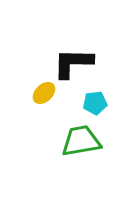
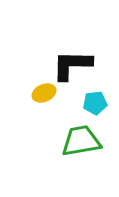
black L-shape: moved 1 px left, 2 px down
yellow ellipse: rotated 20 degrees clockwise
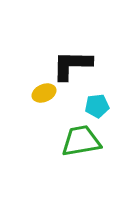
cyan pentagon: moved 2 px right, 3 px down
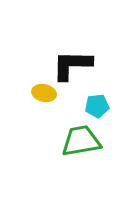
yellow ellipse: rotated 35 degrees clockwise
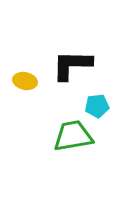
yellow ellipse: moved 19 px left, 12 px up
green trapezoid: moved 8 px left, 5 px up
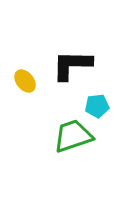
yellow ellipse: rotated 40 degrees clockwise
green trapezoid: rotated 9 degrees counterclockwise
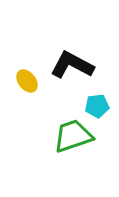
black L-shape: rotated 27 degrees clockwise
yellow ellipse: moved 2 px right
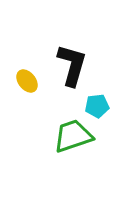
black L-shape: rotated 78 degrees clockwise
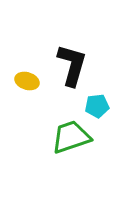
yellow ellipse: rotated 35 degrees counterclockwise
green trapezoid: moved 2 px left, 1 px down
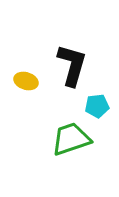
yellow ellipse: moved 1 px left
green trapezoid: moved 2 px down
